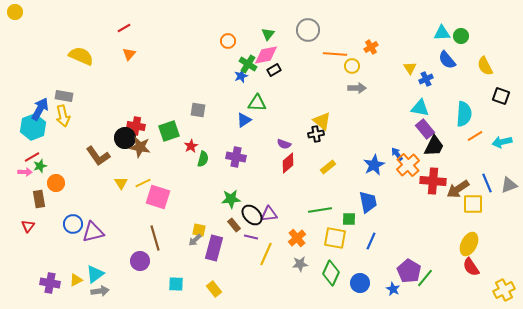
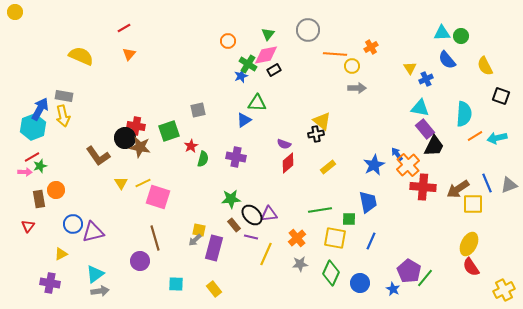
gray square at (198, 110): rotated 21 degrees counterclockwise
cyan arrow at (502, 142): moved 5 px left, 4 px up
red cross at (433, 181): moved 10 px left, 6 px down
orange circle at (56, 183): moved 7 px down
yellow triangle at (76, 280): moved 15 px left, 26 px up
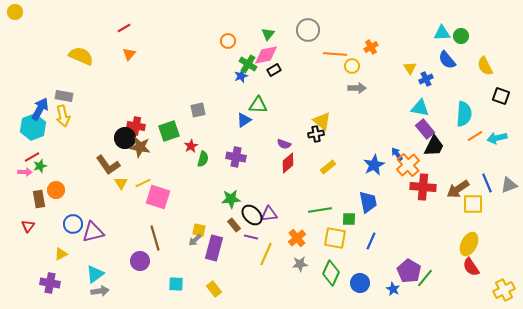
green triangle at (257, 103): moved 1 px right, 2 px down
brown L-shape at (98, 156): moved 10 px right, 9 px down
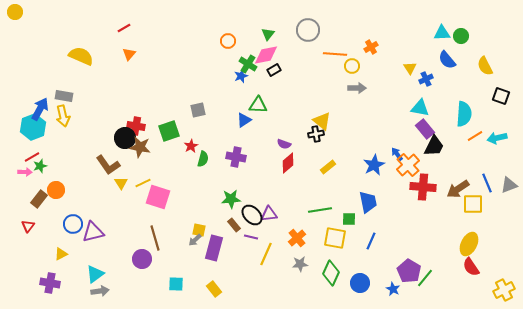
brown rectangle at (39, 199): rotated 48 degrees clockwise
purple circle at (140, 261): moved 2 px right, 2 px up
